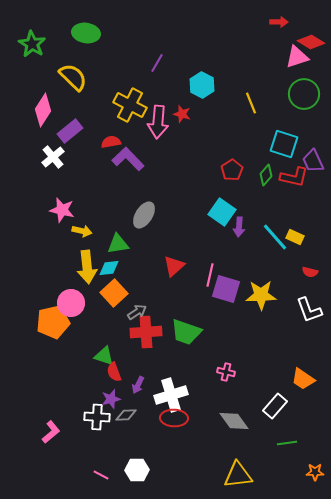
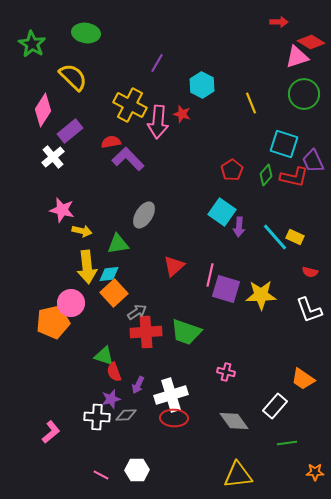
cyan diamond at (109, 268): moved 6 px down
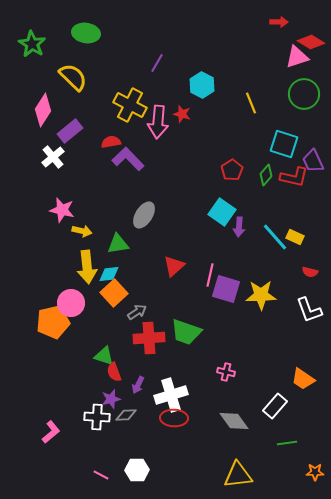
red cross at (146, 332): moved 3 px right, 6 px down
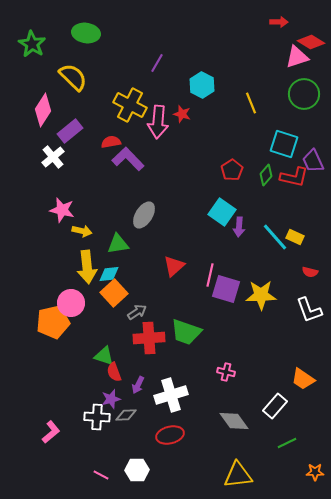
red ellipse at (174, 418): moved 4 px left, 17 px down; rotated 16 degrees counterclockwise
green line at (287, 443): rotated 18 degrees counterclockwise
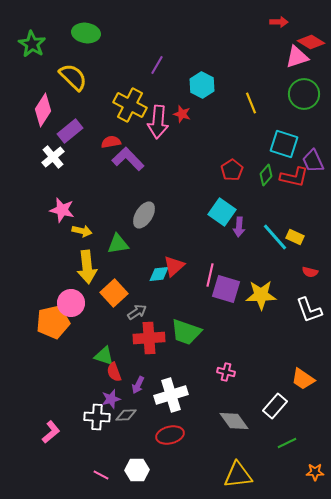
purple line at (157, 63): moved 2 px down
cyan diamond at (109, 274): moved 50 px right
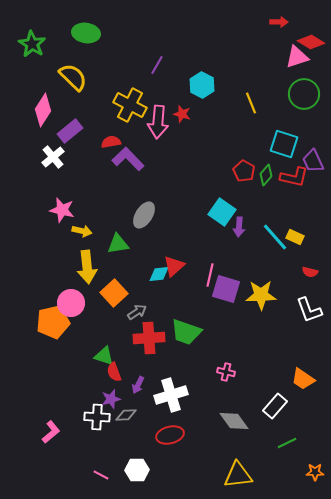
red pentagon at (232, 170): moved 12 px right, 1 px down; rotated 10 degrees counterclockwise
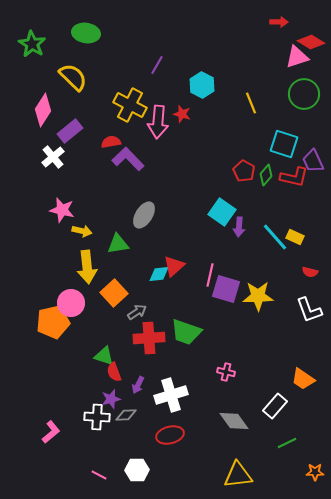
yellow star at (261, 295): moved 3 px left, 1 px down
pink line at (101, 475): moved 2 px left
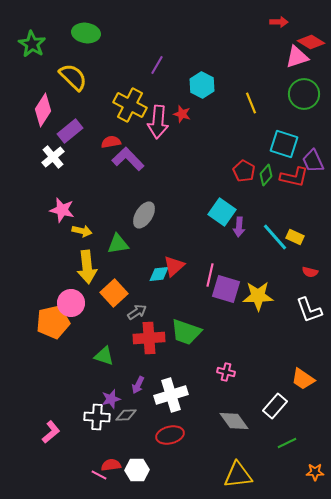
red semicircle at (114, 372): moved 3 px left, 93 px down; rotated 102 degrees clockwise
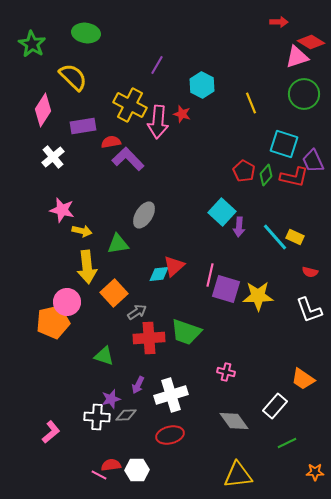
purple rectangle at (70, 131): moved 13 px right, 5 px up; rotated 30 degrees clockwise
cyan square at (222, 212): rotated 8 degrees clockwise
pink circle at (71, 303): moved 4 px left, 1 px up
